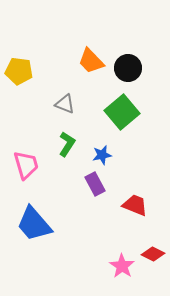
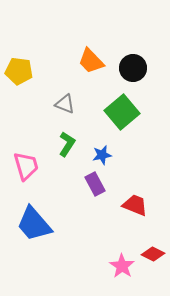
black circle: moved 5 px right
pink trapezoid: moved 1 px down
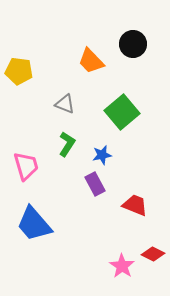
black circle: moved 24 px up
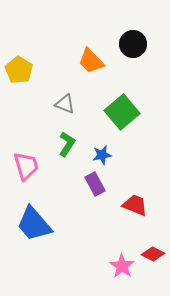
yellow pentagon: moved 1 px up; rotated 24 degrees clockwise
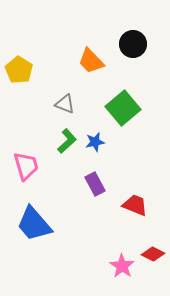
green square: moved 1 px right, 4 px up
green L-shape: moved 3 px up; rotated 15 degrees clockwise
blue star: moved 7 px left, 13 px up
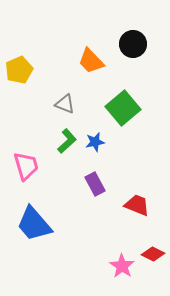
yellow pentagon: rotated 16 degrees clockwise
red trapezoid: moved 2 px right
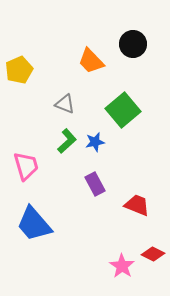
green square: moved 2 px down
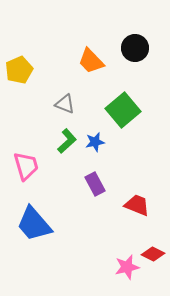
black circle: moved 2 px right, 4 px down
pink star: moved 5 px right, 1 px down; rotated 25 degrees clockwise
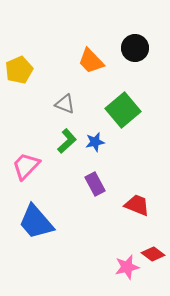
pink trapezoid: rotated 120 degrees counterclockwise
blue trapezoid: moved 2 px right, 2 px up
red diamond: rotated 10 degrees clockwise
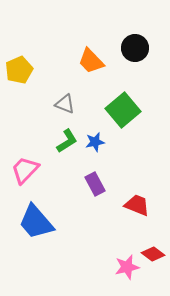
green L-shape: rotated 10 degrees clockwise
pink trapezoid: moved 1 px left, 4 px down
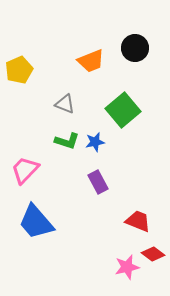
orange trapezoid: rotated 68 degrees counterclockwise
green L-shape: rotated 50 degrees clockwise
purple rectangle: moved 3 px right, 2 px up
red trapezoid: moved 1 px right, 16 px down
